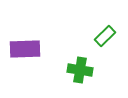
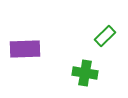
green cross: moved 5 px right, 3 px down
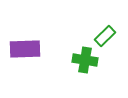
green cross: moved 13 px up
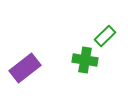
purple rectangle: moved 19 px down; rotated 36 degrees counterclockwise
